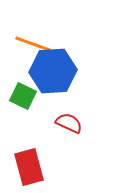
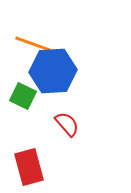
red semicircle: moved 2 px left, 1 px down; rotated 24 degrees clockwise
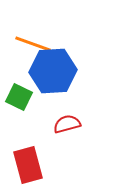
green square: moved 4 px left, 1 px down
red semicircle: rotated 64 degrees counterclockwise
red rectangle: moved 1 px left, 2 px up
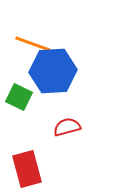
red semicircle: moved 3 px down
red rectangle: moved 1 px left, 4 px down
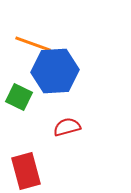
blue hexagon: moved 2 px right
red rectangle: moved 1 px left, 2 px down
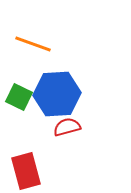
blue hexagon: moved 2 px right, 23 px down
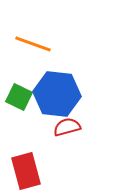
blue hexagon: rotated 9 degrees clockwise
